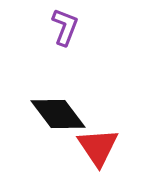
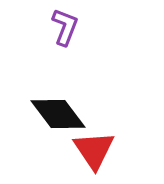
red triangle: moved 4 px left, 3 px down
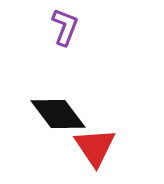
red triangle: moved 1 px right, 3 px up
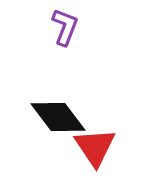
black diamond: moved 3 px down
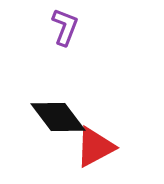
red triangle: rotated 36 degrees clockwise
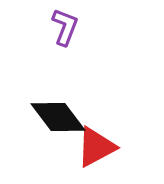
red triangle: moved 1 px right
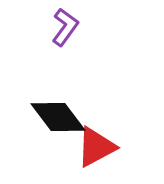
purple L-shape: rotated 15 degrees clockwise
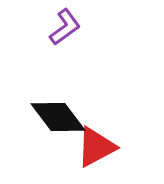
purple L-shape: rotated 18 degrees clockwise
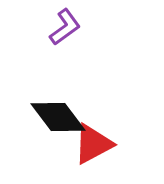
red triangle: moved 3 px left, 3 px up
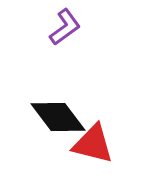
red triangle: rotated 42 degrees clockwise
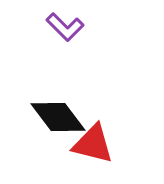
purple L-shape: rotated 81 degrees clockwise
